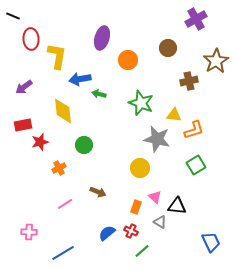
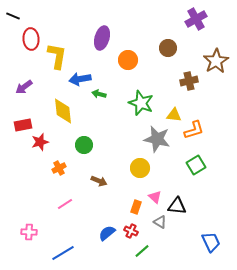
brown arrow: moved 1 px right, 11 px up
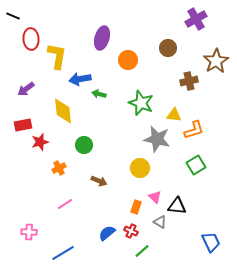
purple arrow: moved 2 px right, 2 px down
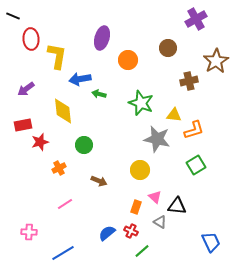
yellow circle: moved 2 px down
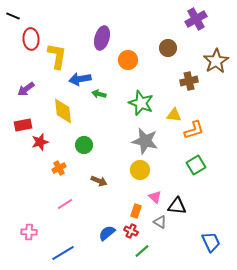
gray star: moved 12 px left, 2 px down
orange rectangle: moved 4 px down
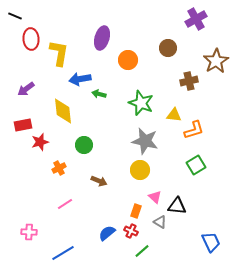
black line: moved 2 px right
yellow L-shape: moved 2 px right, 3 px up
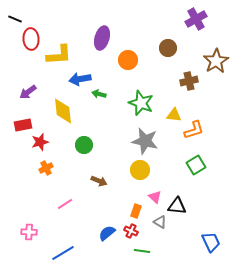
black line: moved 3 px down
yellow L-shape: moved 2 px down; rotated 76 degrees clockwise
purple arrow: moved 2 px right, 3 px down
orange cross: moved 13 px left
green line: rotated 49 degrees clockwise
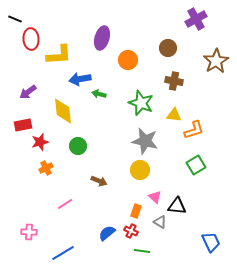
brown cross: moved 15 px left; rotated 24 degrees clockwise
green circle: moved 6 px left, 1 px down
